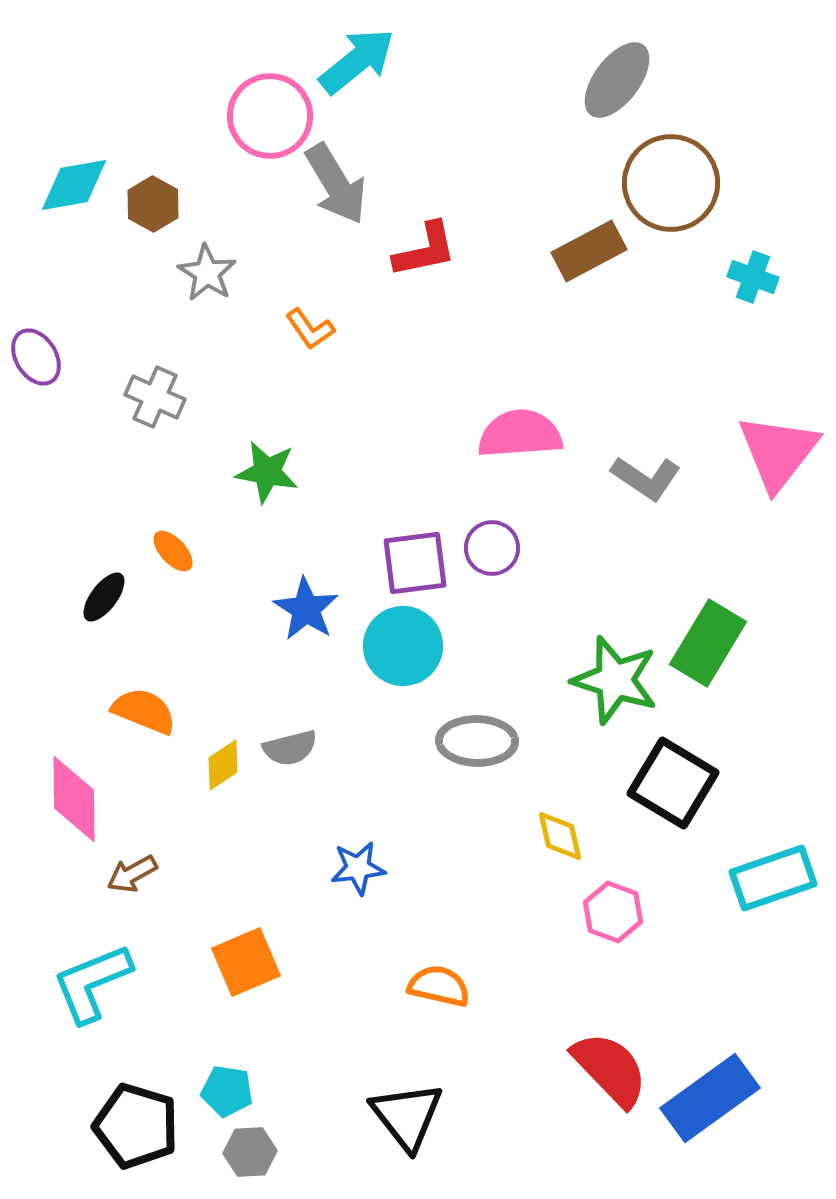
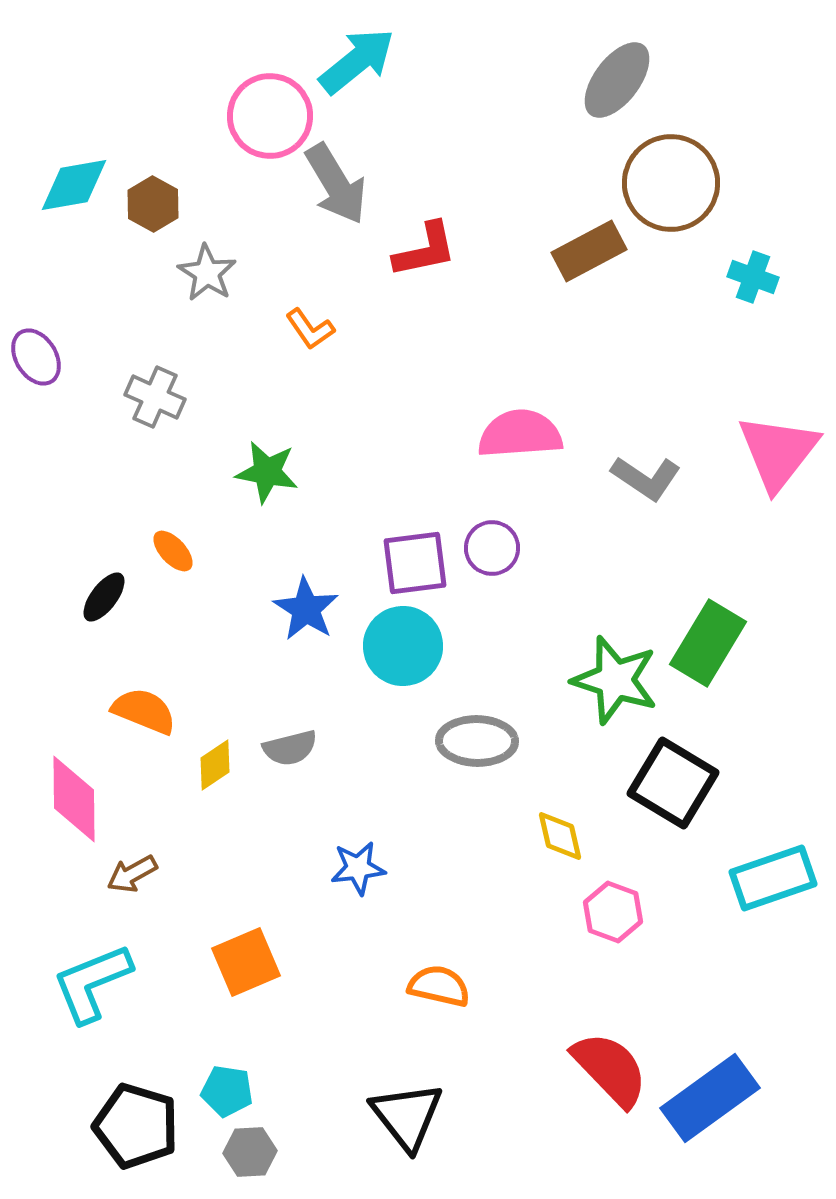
yellow diamond at (223, 765): moved 8 px left
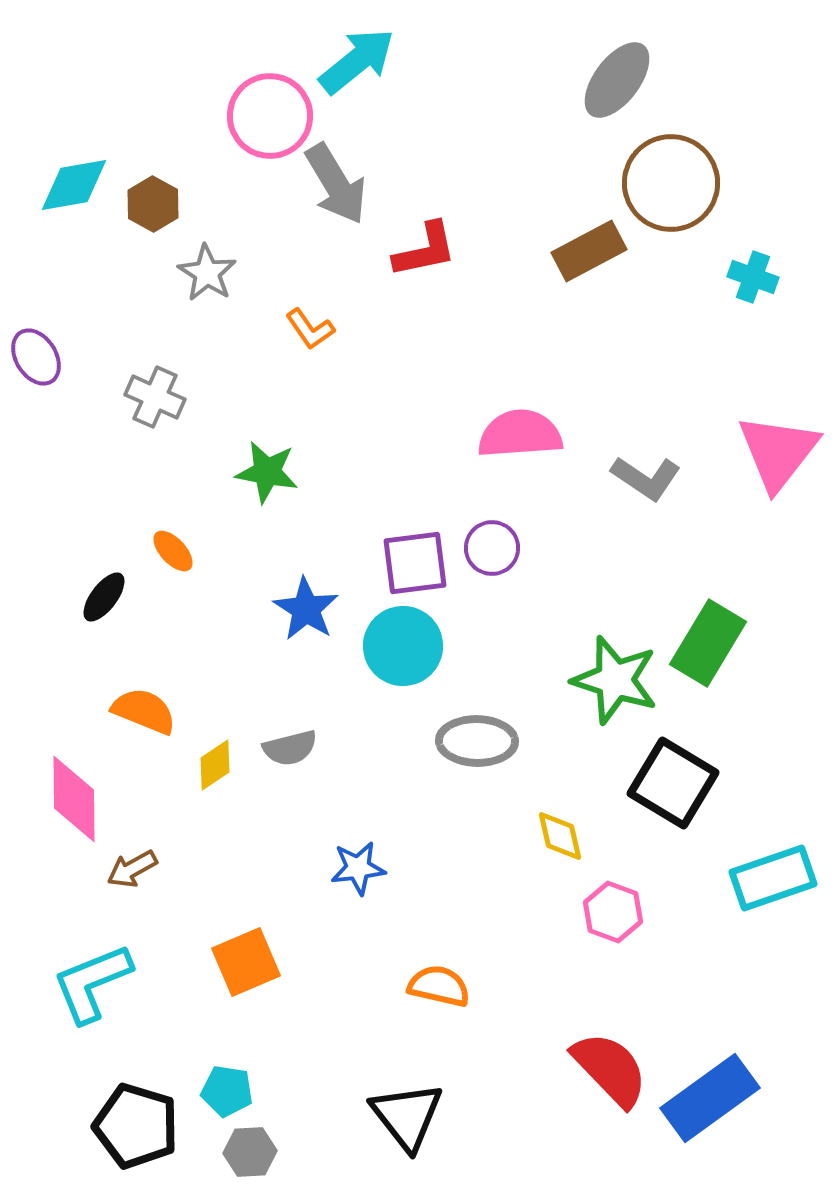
brown arrow at (132, 874): moved 5 px up
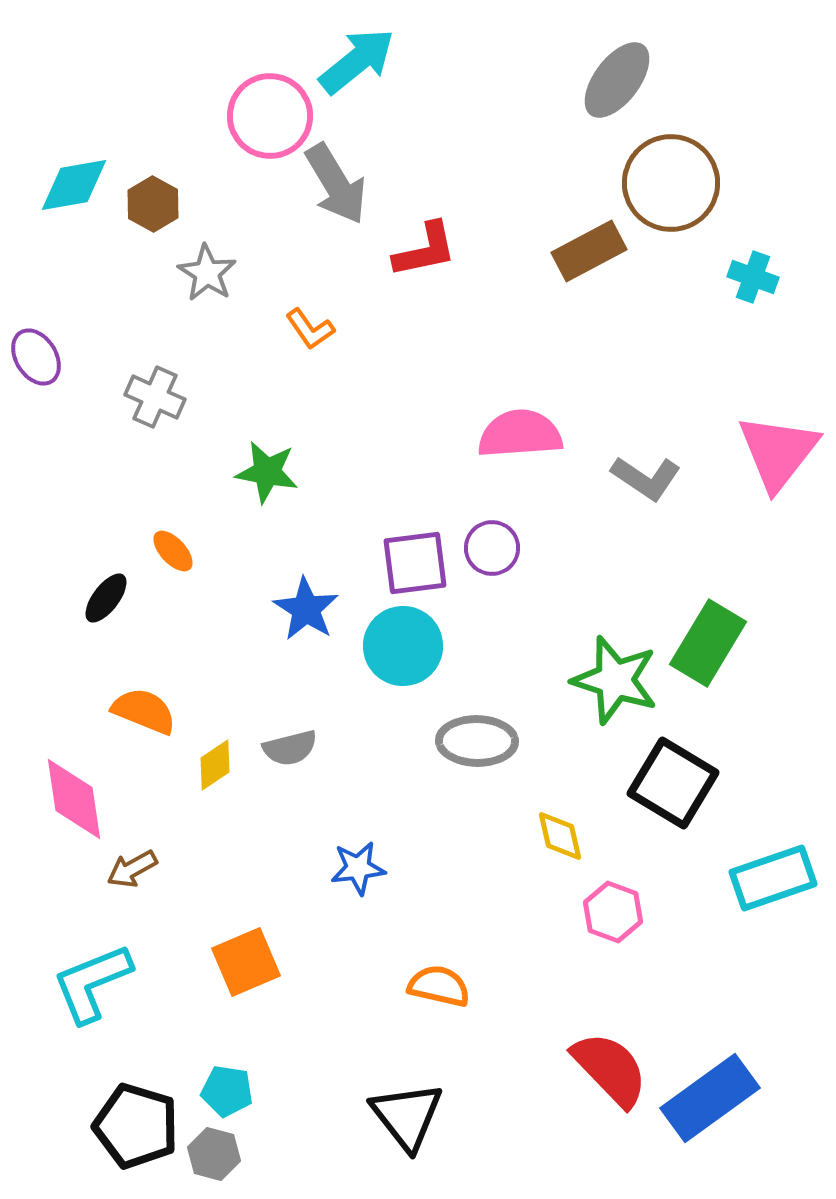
black ellipse at (104, 597): moved 2 px right, 1 px down
pink diamond at (74, 799): rotated 8 degrees counterclockwise
gray hexagon at (250, 1152): moved 36 px left, 2 px down; rotated 18 degrees clockwise
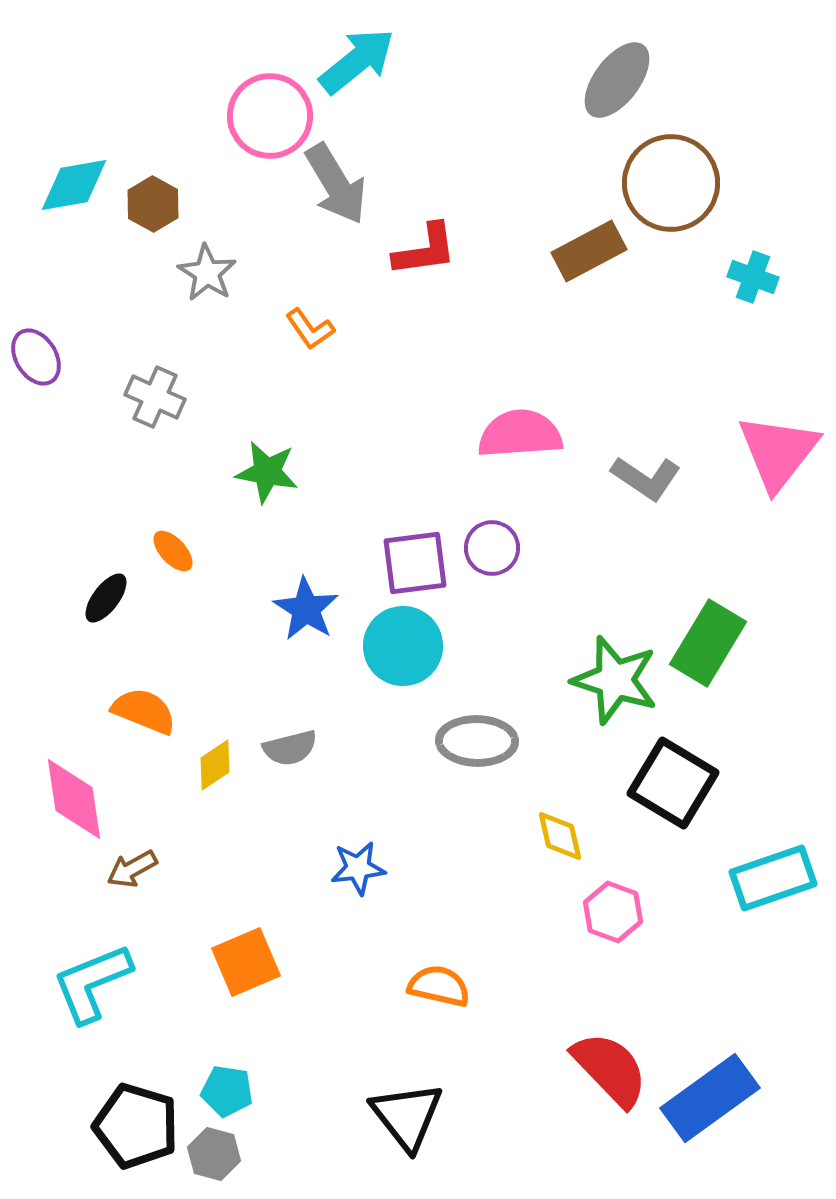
red L-shape at (425, 250): rotated 4 degrees clockwise
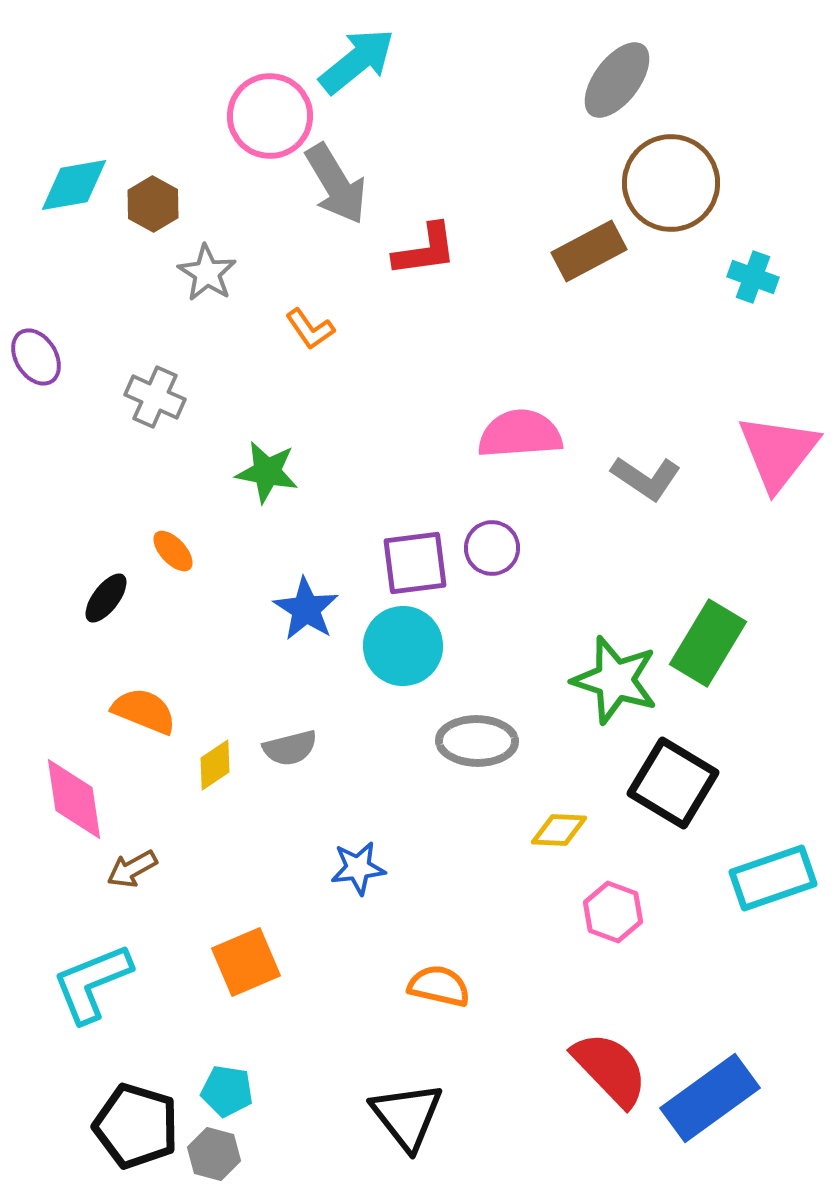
yellow diamond at (560, 836): moved 1 px left, 6 px up; rotated 74 degrees counterclockwise
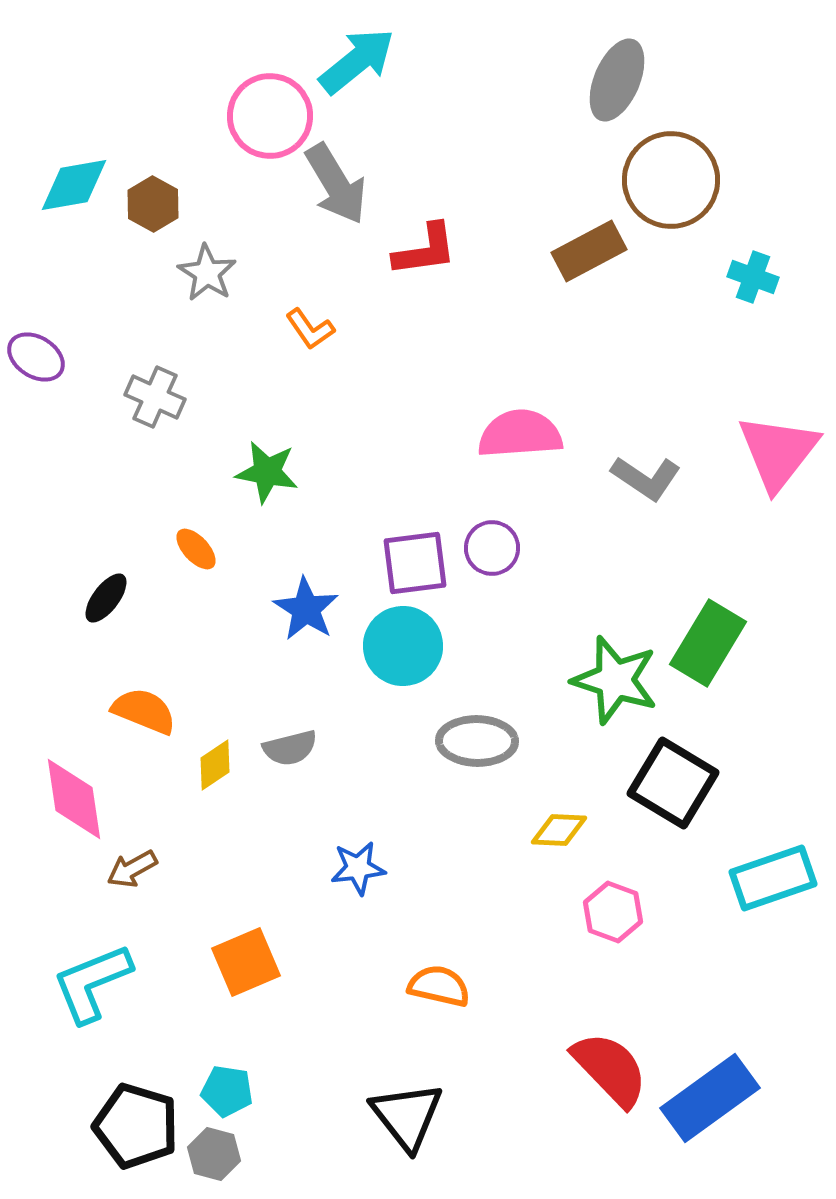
gray ellipse at (617, 80): rotated 14 degrees counterclockwise
brown circle at (671, 183): moved 3 px up
purple ellipse at (36, 357): rotated 26 degrees counterclockwise
orange ellipse at (173, 551): moved 23 px right, 2 px up
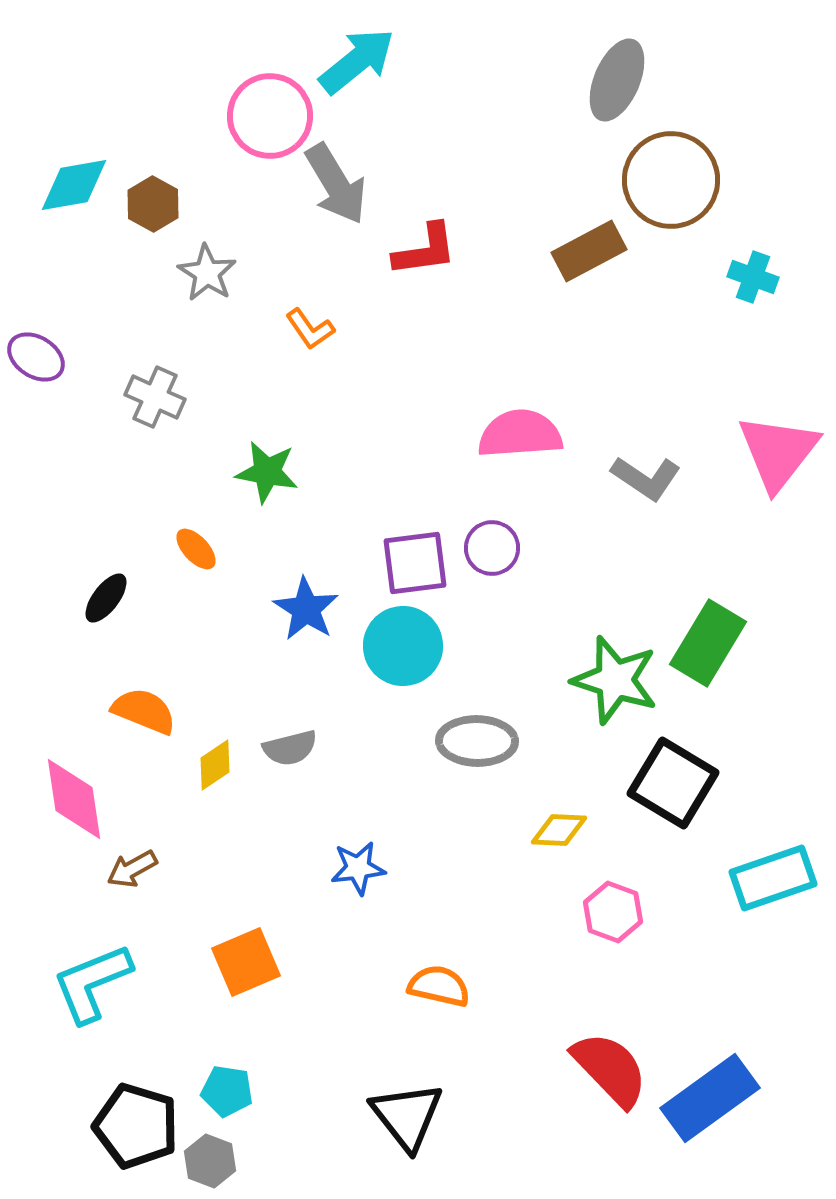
gray hexagon at (214, 1154): moved 4 px left, 7 px down; rotated 6 degrees clockwise
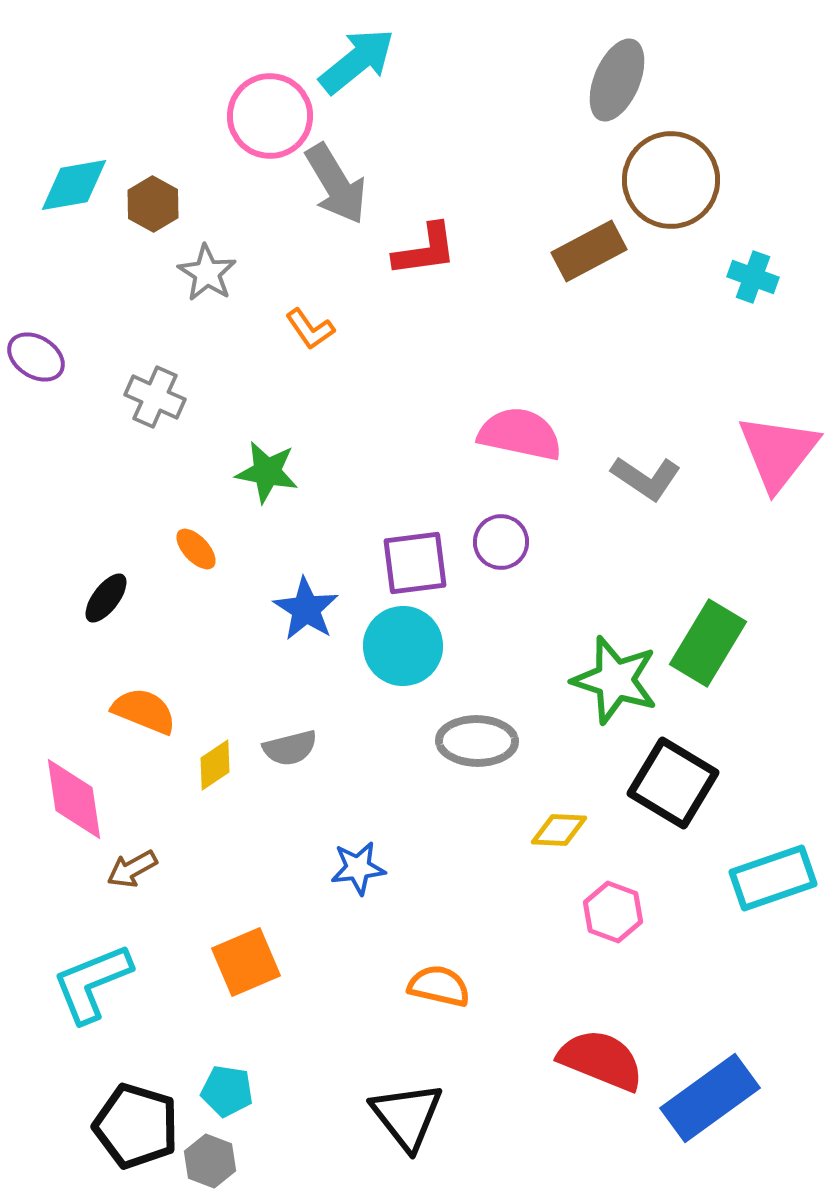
pink semicircle at (520, 434): rotated 16 degrees clockwise
purple circle at (492, 548): moved 9 px right, 6 px up
red semicircle at (610, 1069): moved 9 px left, 9 px up; rotated 24 degrees counterclockwise
